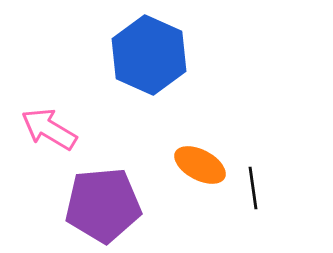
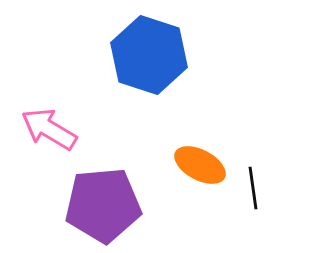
blue hexagon: rotated 6 degrees counterclockwise
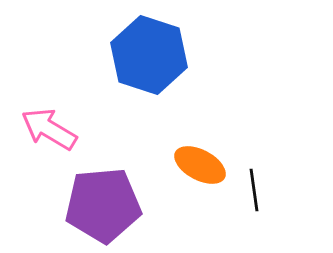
black line: moved 1 px right, 2 px down
